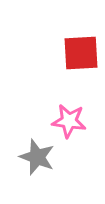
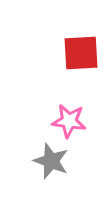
gray star: moved 14 px right, 4 px down
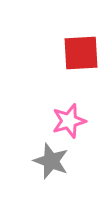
pink star: rotated 24 degrees counterclockwise
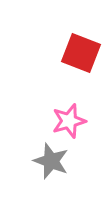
red square: rotated 24 degrees clockwise
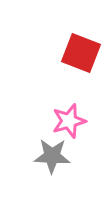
gray star: moved 1 px right, 5 px up; rotated 18 degrees counterclockwise
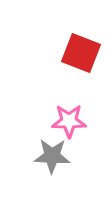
pink star: rotated 16 degrees clockwise
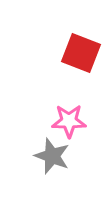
gray star: rotated 18 degrees clockwise
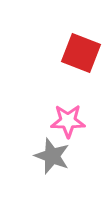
pink star: moved 1 px left
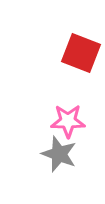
gray star: moved 7 px right, 2 px up
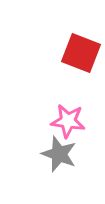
pink star: rotated 8 degrees clockwise
